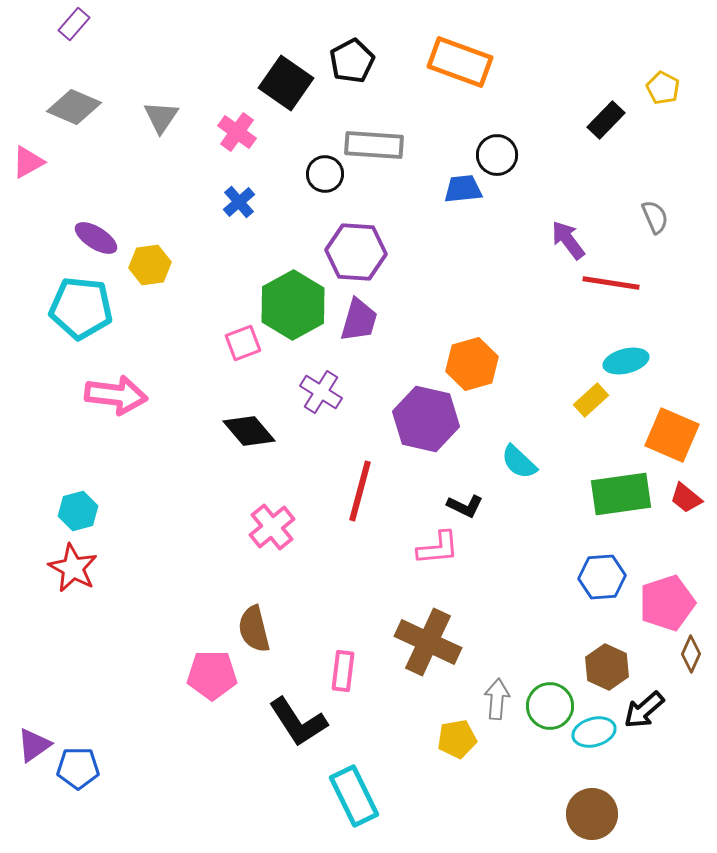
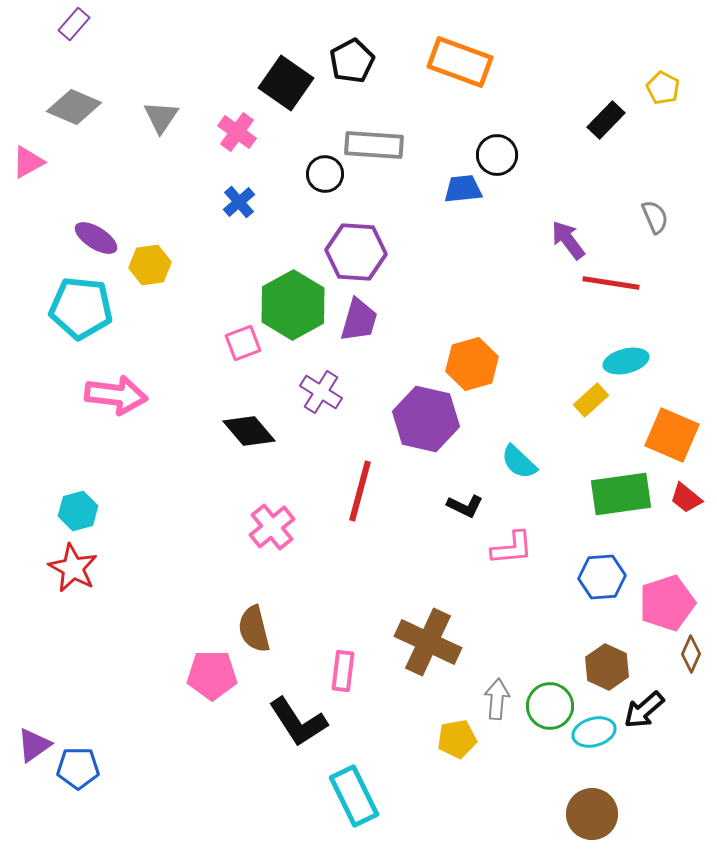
pink L-shape at (438, 548): moved 74 px right
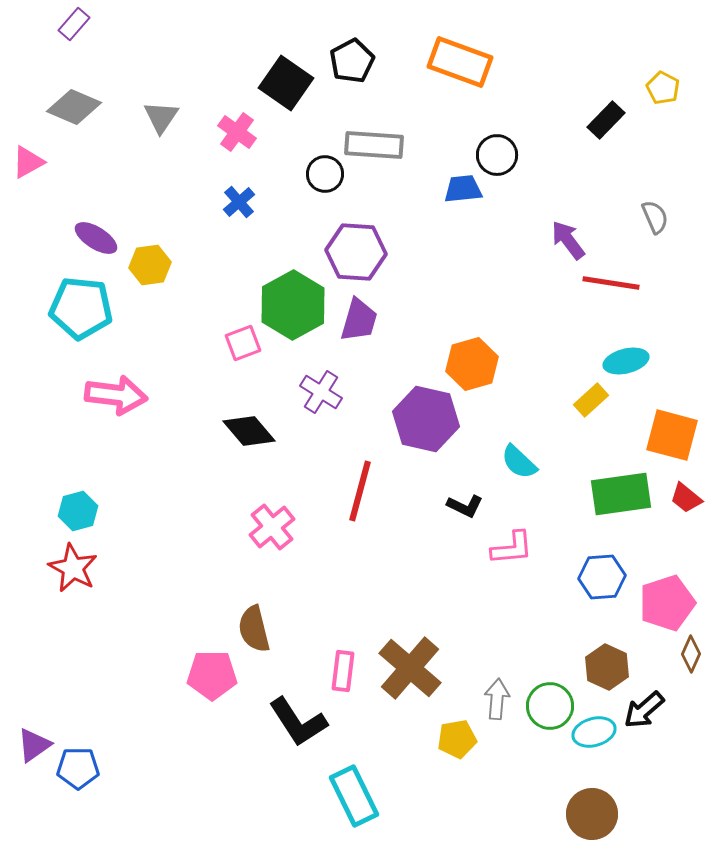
orange square at (672, 435): rotated 8 degrees counterclockwise
brown cross at (428, 642): moved 18 px left, 26 px down; rotated 16 degrees clockwise
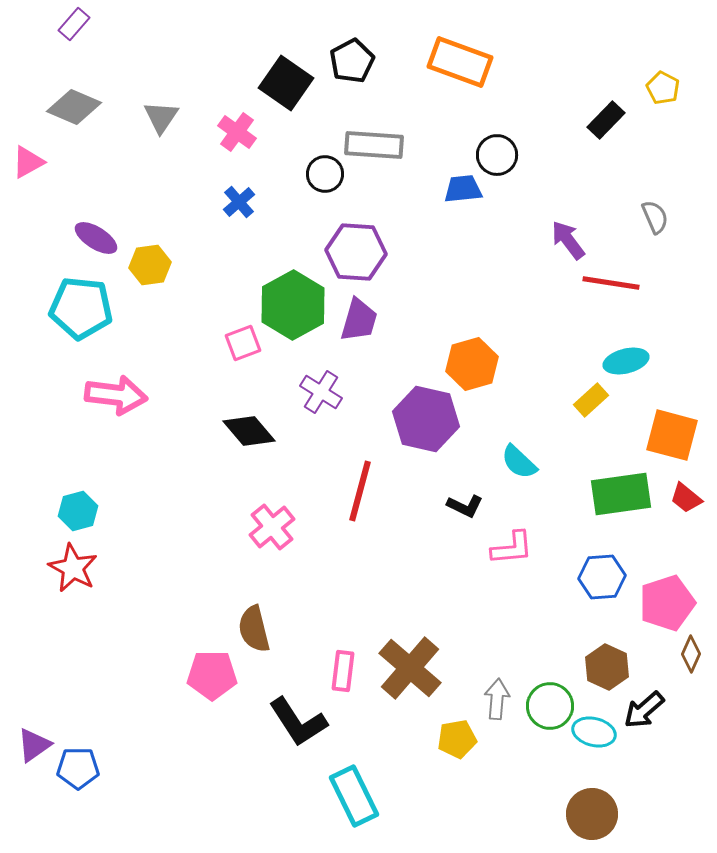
cyan ellipse at (594, 732): rotated 30 degrees clockwise
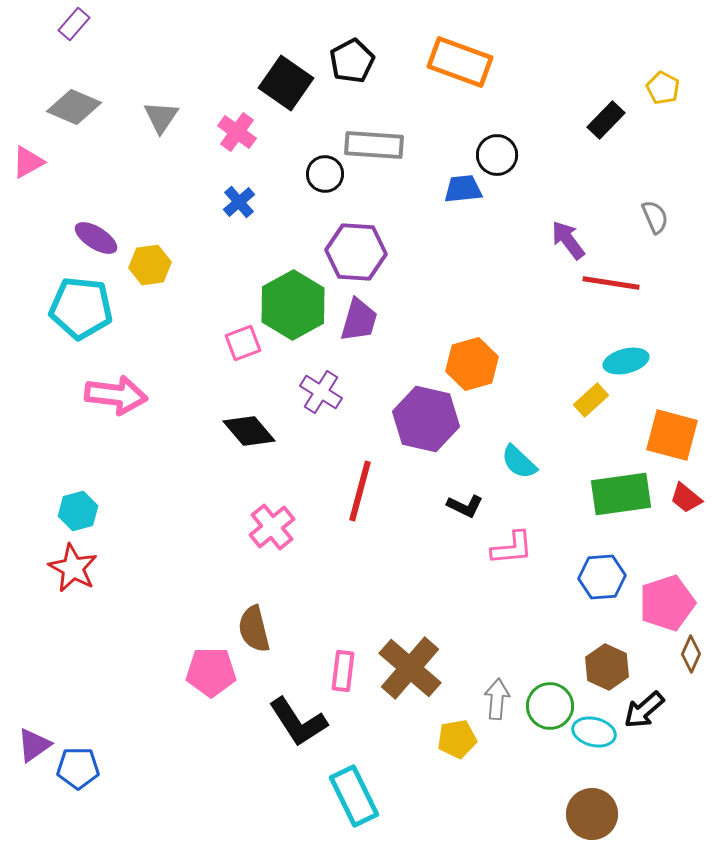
pink pentagon at (212, 675): moved 1 px left, 3 px up
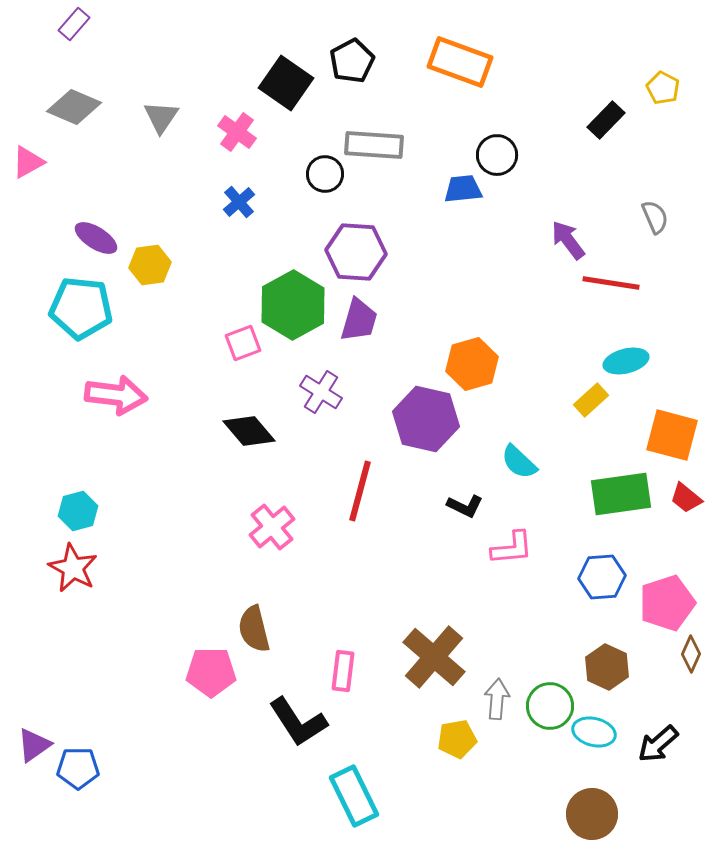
brown cross at (410, 668): moved 24 px right, 11 px up
black arrow at (644, 710): moved 14 px right, 34 px down
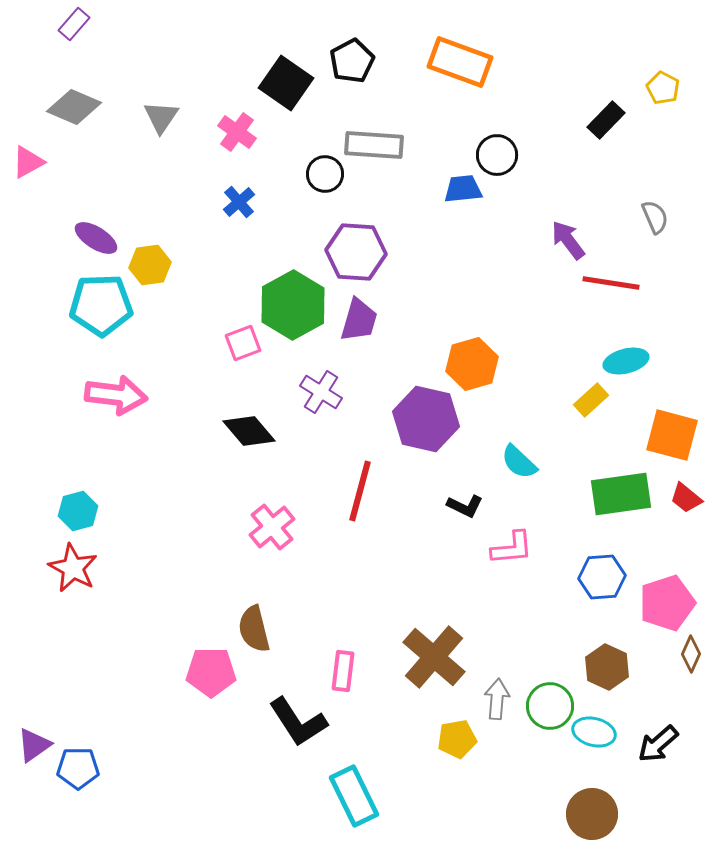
cyan pentagon at (81, 308): moved 20 px right, 3 px up; rotated 8 degrees counterclockwise
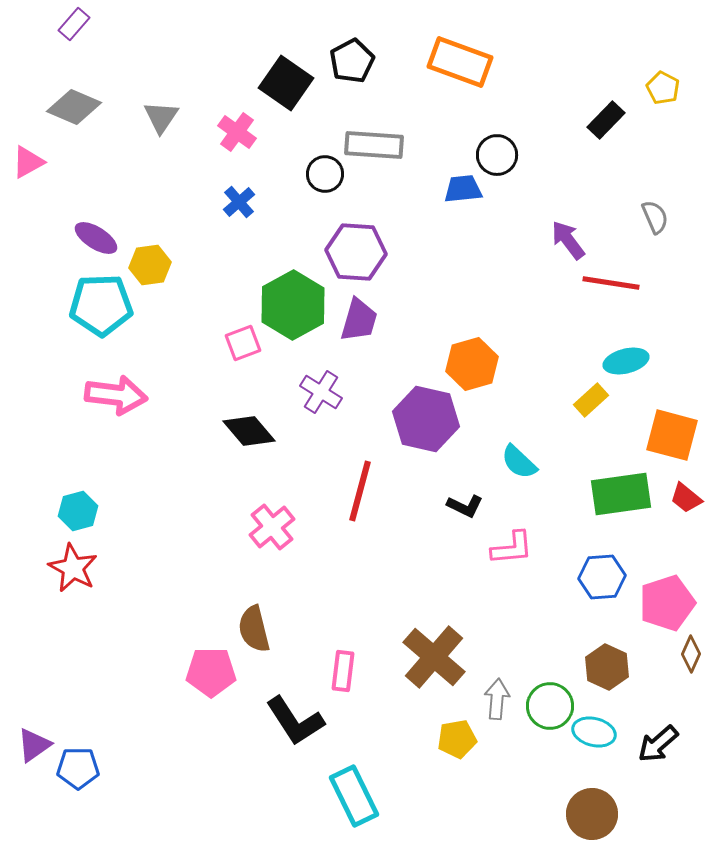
black L-shape at (298, 722): moved 3 px left, 1 px up
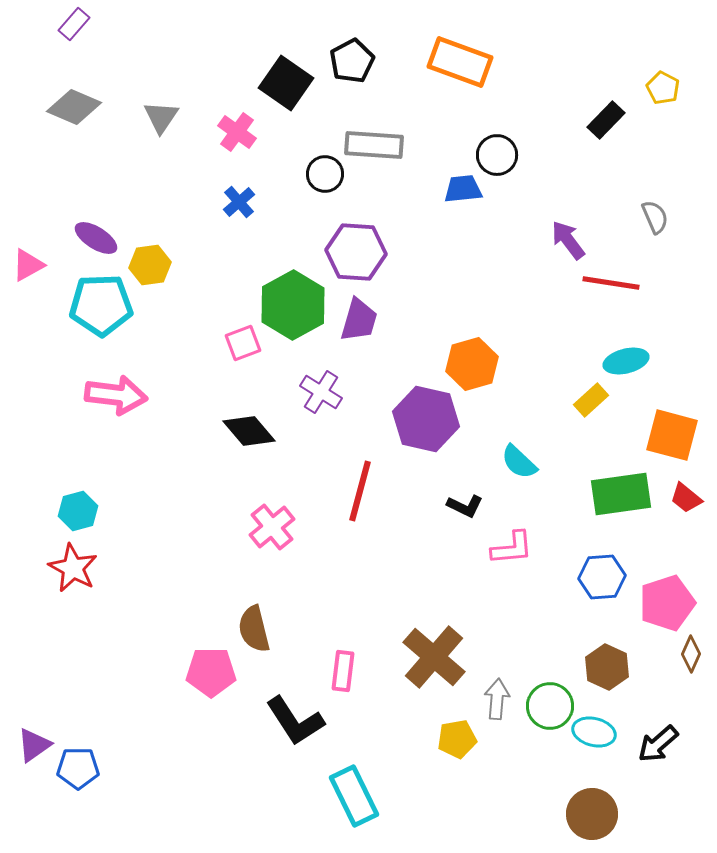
pink triangle at (28, 162): moved 103 px down
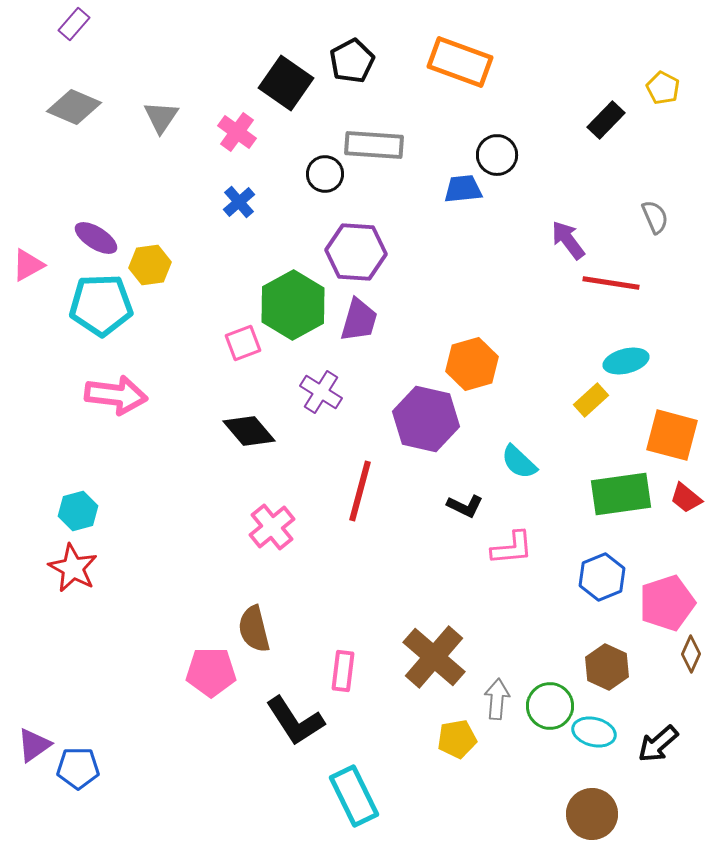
blue hexagon at (602, 577): rotated 18 degrees counterclockwise
